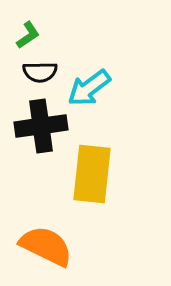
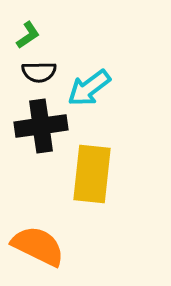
black semicircle: moved 1 px left
orange semicircle: moved 8 px left
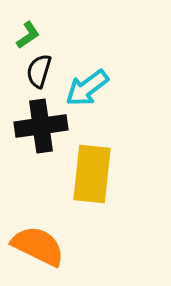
black semicircle: moved 1 px up; rotated 108 degrees clockwise
cyan arrow: moved 2 px left
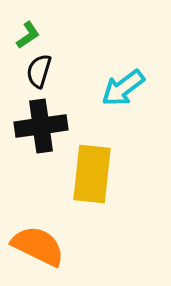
cyan arrow: moved 36 px right
